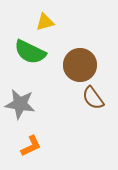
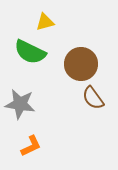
brown circle: moved 1 px right, 1 px up
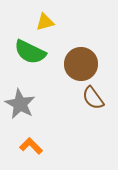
gray star: rotated 20 degrees clockwise
orange L-shape: rotated 110 degrees counterclockwise
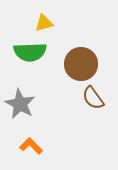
yellow triangle: moved 1 px left, 1 px down
green semicircle: rotated 28 degrees counterclockwise
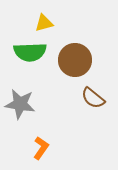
brown circle: moved 6 px left, 4 px up
brown semicircle: rotated 15 degrees counterclockwise
gray star: rotated 20 degrees counterclockwise
orange L-shape: moved 10 px right, 2 px down; rotated 80 degrees clockwise
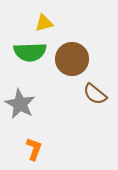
brown circle: moved 3 px left, 1 px up
brown semicircle: moved 2 px right, 4 px up
gray star: rotated 20 degrees clockwise
orange L-shape: moved 7 px left, 1 px down; rotated 15 degrees counterclockwise
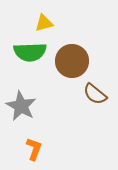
brown circle: moved 2 px down
gray star: moved 1 px right, 2 px down
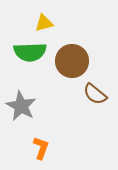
orange L-shape: moved 7 px right, 1 px up
